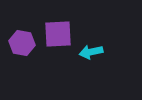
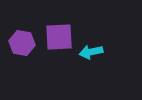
purple square: moved 1 px right, 3 px down
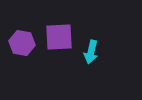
cyan arrow: rotated 65 degrees counterclockwise
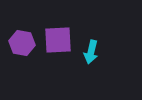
purple square: moved 1 px left, 3 px down
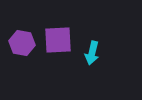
cyan arrow: moved 1 px right, 1 px down
